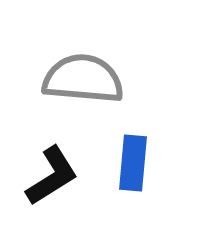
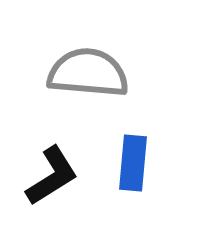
gray semicircle: moved 5 px right, 6 px up
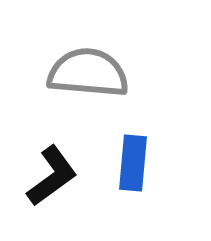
black L-shape: rotated 4 degrees counterclockwise
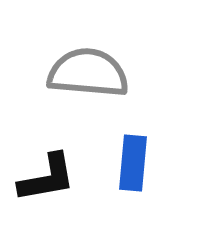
black L-shape: moved 5 px left, 2 px down; rotated 26 degrees clockwise
